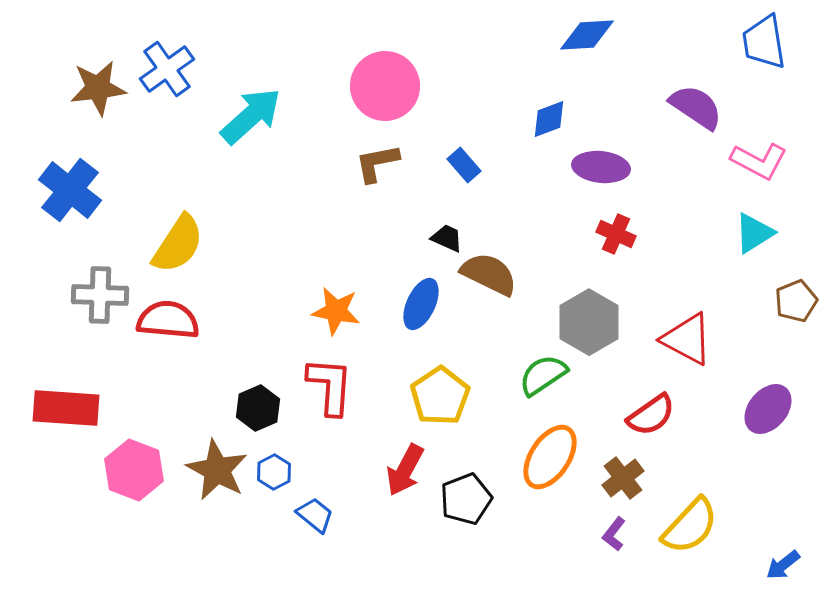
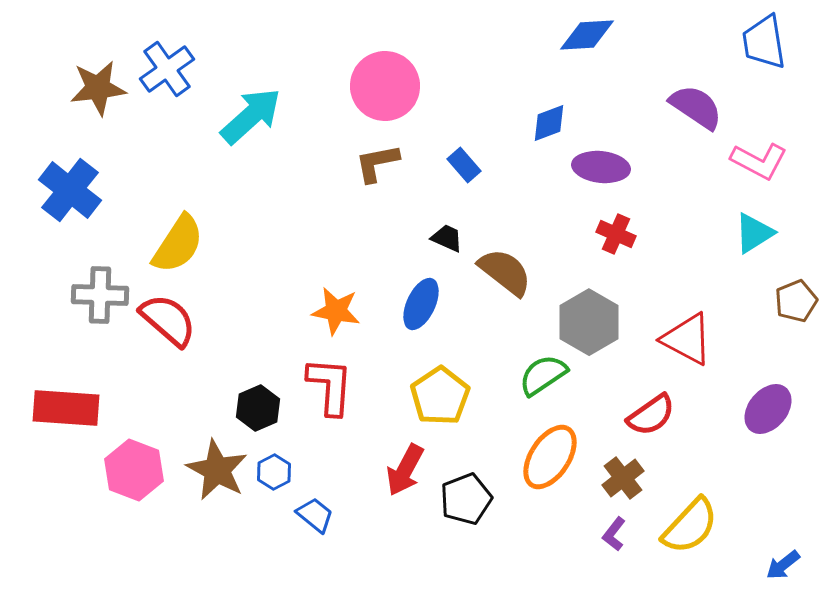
blue diamond at (549, 119): moved 4 px down
brown semicircle at (489, 274): moved 16 px right, 2 px up; rotated 12 degrees clockwise
red semicircle at (168, 320): rotated 36 degrees clockwise
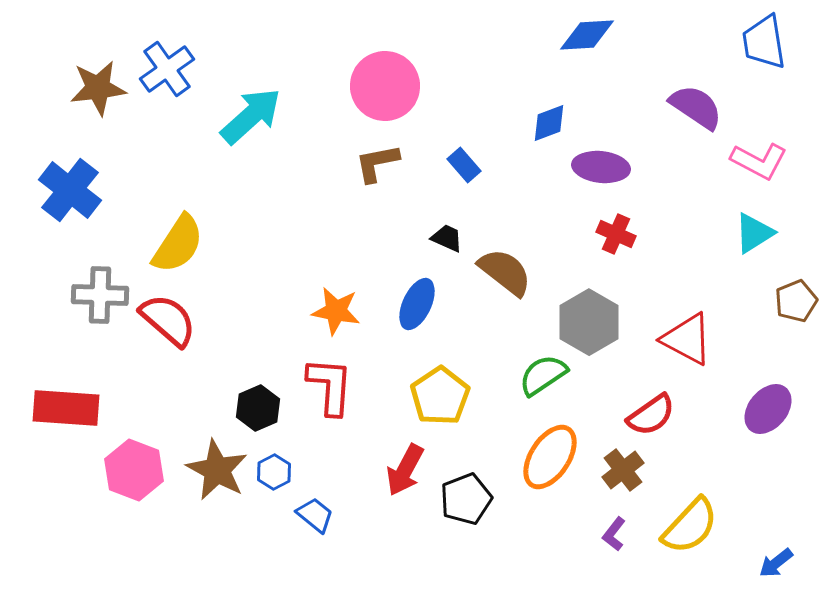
blue ellipse at (421, 304): moved 4 px left
brown cross at (623, 478): moved 8 px up
blue arrow at (783, 565): moved 7 px left, 2 px up
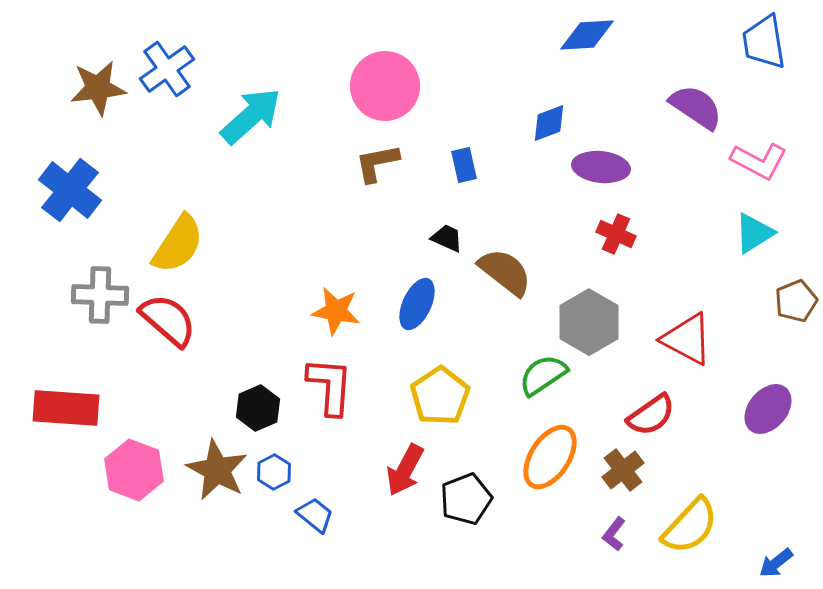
blue rectangle at (464, 165): rotated 28 degrees clockwise
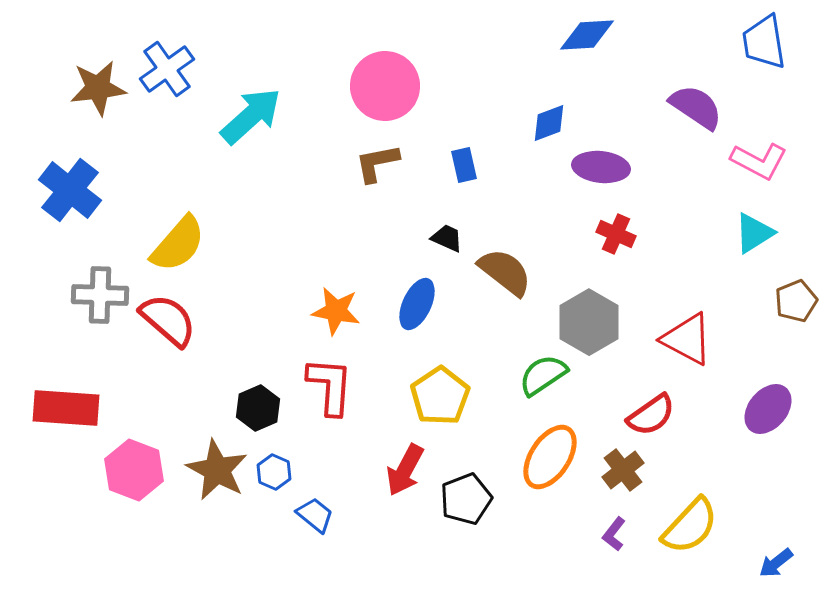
yellow semicircle at (178, 244): rotated 8 degrees clockwise
blue hexagon at (274, 472): rotated 8 degrees counterclockwise
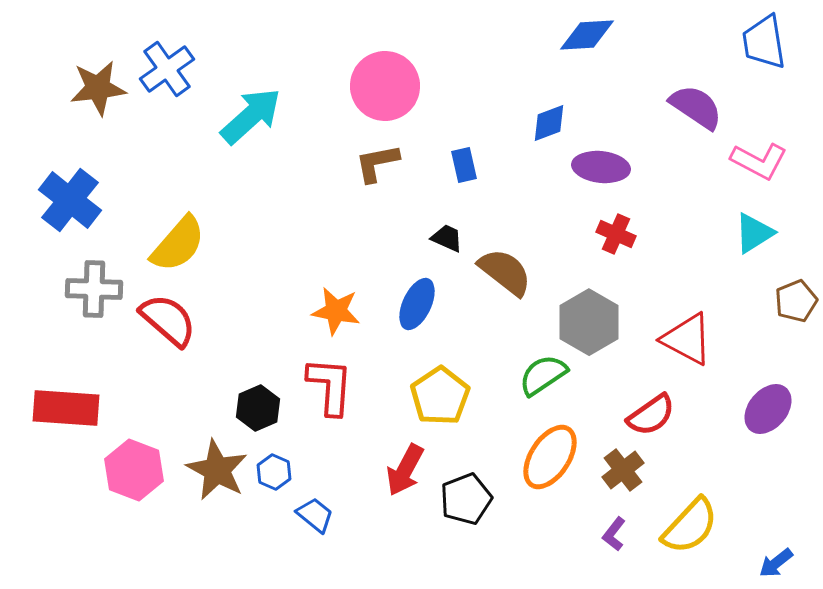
blue cross at (70, 190): moved 10 px down
gray cross at (100, 295): moved 6 px left, 6 px up
